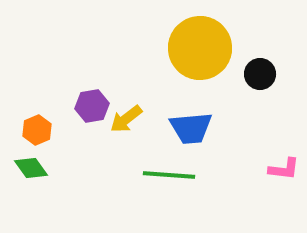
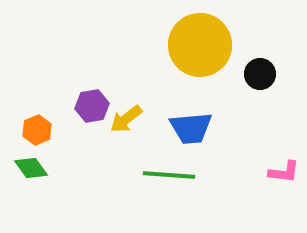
yellow circle: moved 3 px up
pink L-shape: moved 3 px down
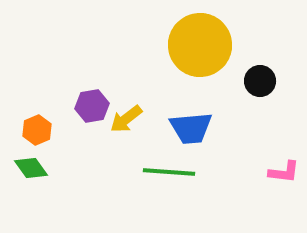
black circle: moved 7 px down
green line: moved 3 px up
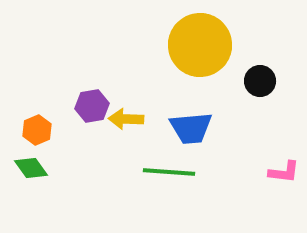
yellow arrow: rotated 40 degrees clockwise
